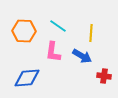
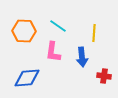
yellow line: moved 3 px right
blue arrow: moved 1 px down; rotated 54 degrees clockwise
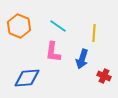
orange hexagon: moved 5 px left, 5 px up; rotated 20 degrees clockwise
blue arrow: moved 2 px down; rotated 24 degrees clockwise
red cross: rotated 16 degrees clockwise
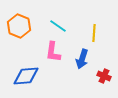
blue diamond: moved 1 px left, 2 px up
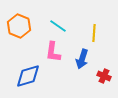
blue diamond: moved 2 px right; rotated 12 degrees counterclockwise
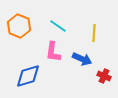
blue arrow: rotated 84 degrees counterclockwise
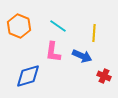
blue arrow: moved 3 px up
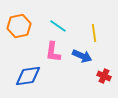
orange hexagon: rotated 25 degrees clockwise
yellow line: rotated 12 degrees counterclockwise
blue diamond: rotated 8 degrees clockwise
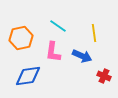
orange hexagon: moved 2 px right, 12 px down
